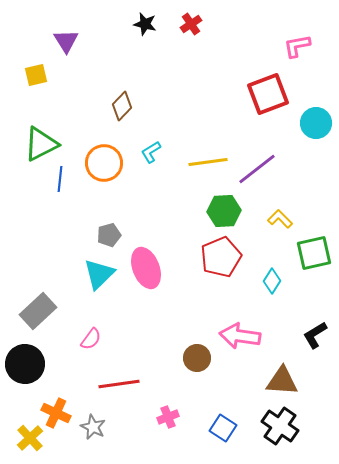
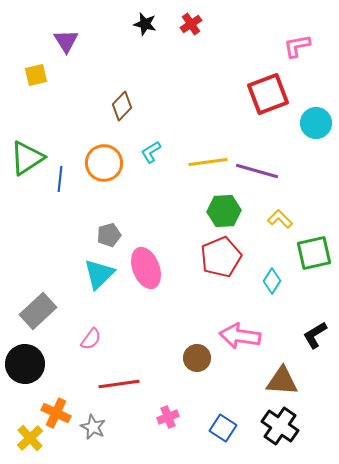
green triangle: moved 14 px left, 14 px down; rotated 6 degrees counterclockwise
purple line: moved 2 px down; rotated 54 degrees clockwise
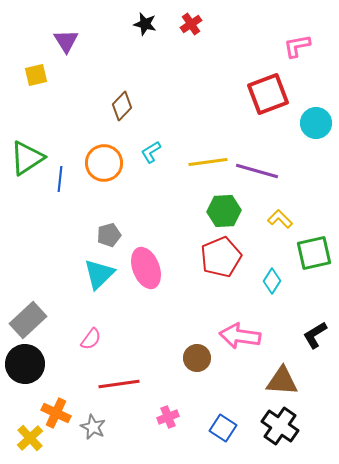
gray rectangle: moved 10 px left, 9 px down
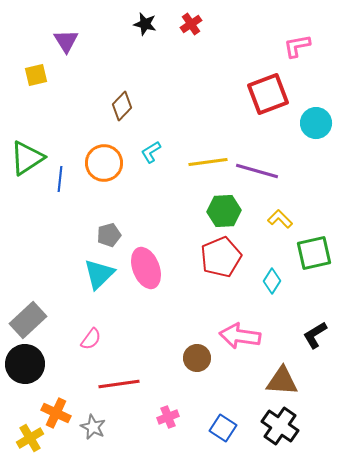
yellow cross: rotated 12 degrees clockwise
